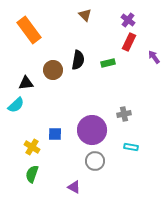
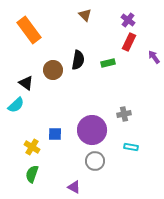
black triangle: rotated 42 degrees clockwise
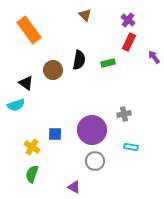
black semicircle: moved 1 px right
cyan semicircle: rotated 24 degrees clockwise
